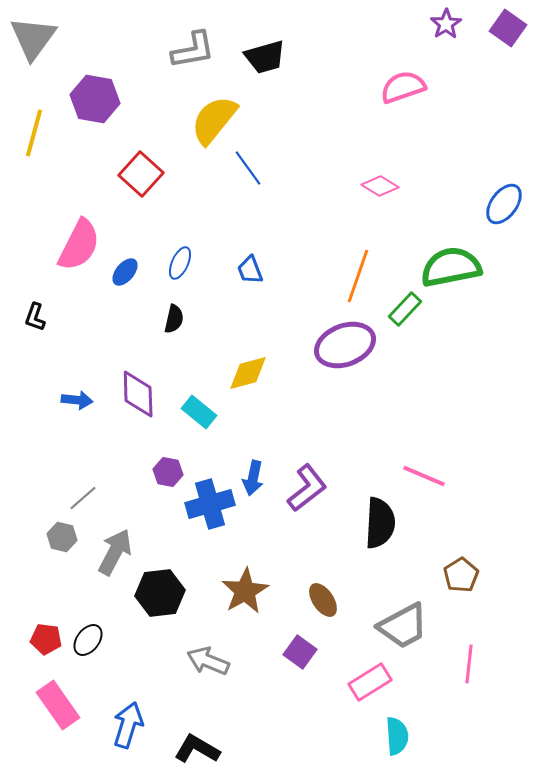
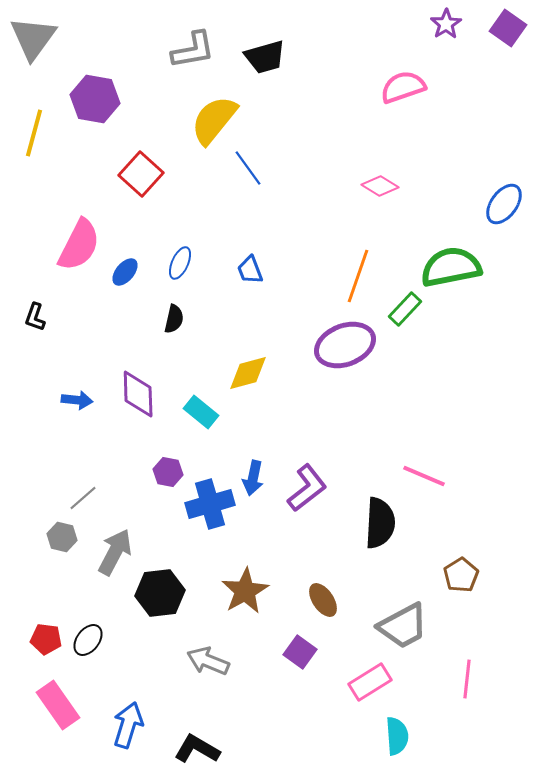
cyan rectangle at (199, 412): moved 2 px right
pink line at (469, 664): moved 2 px left, 15 px down
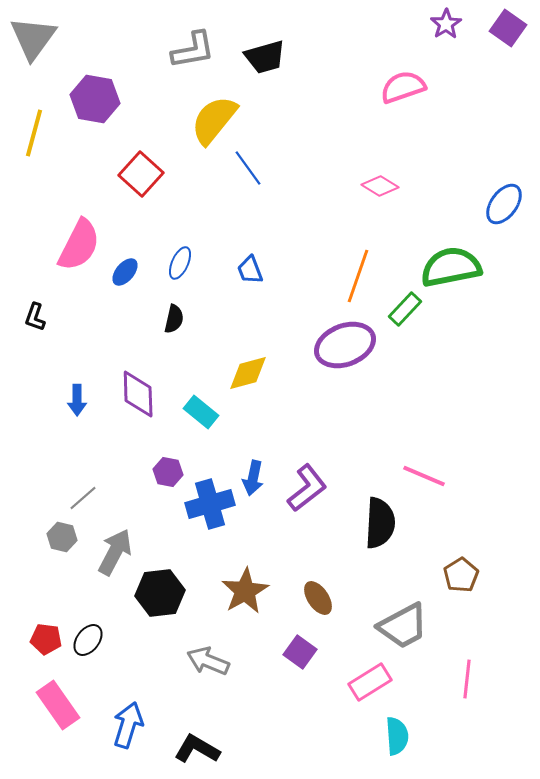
blue arrow at (77, 400): rotated 84 degrees clockwise
brown ellipse at (323, 600): moved 5 px left, 2 px up
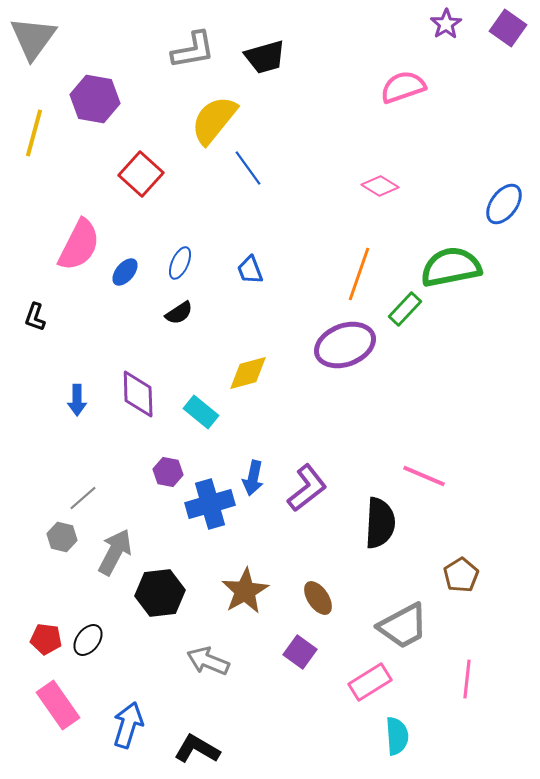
orange line at (358, 276): moved 1 px right, 2 px up
black semicircle at (174, 319): moved 5 px right, 6 px up; rotated 44 degrees clockwise
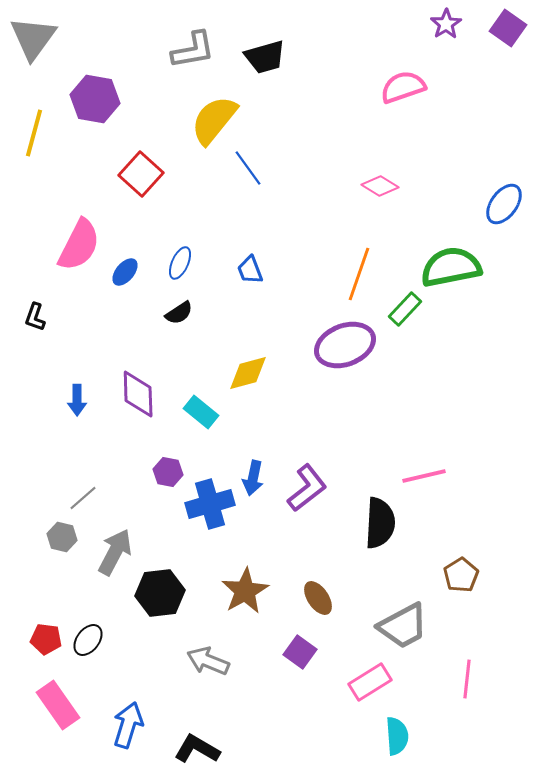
pink line at (424, 476): rotated 36 degrees counterclockwise
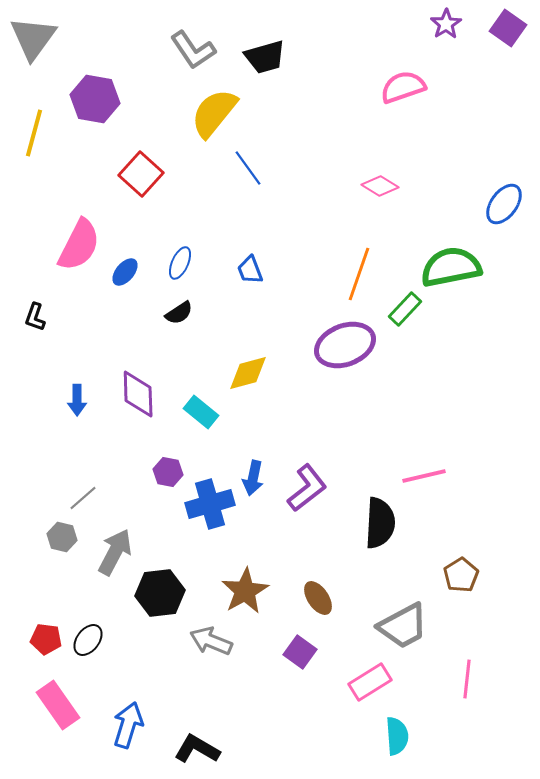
gray L-shape at (193, 50): rotated 66 degrees clockwise
yellow semicircle at (214, 120): moved 7 px up
gray arrow at (208, 661): moved 3 px right, 20 px up
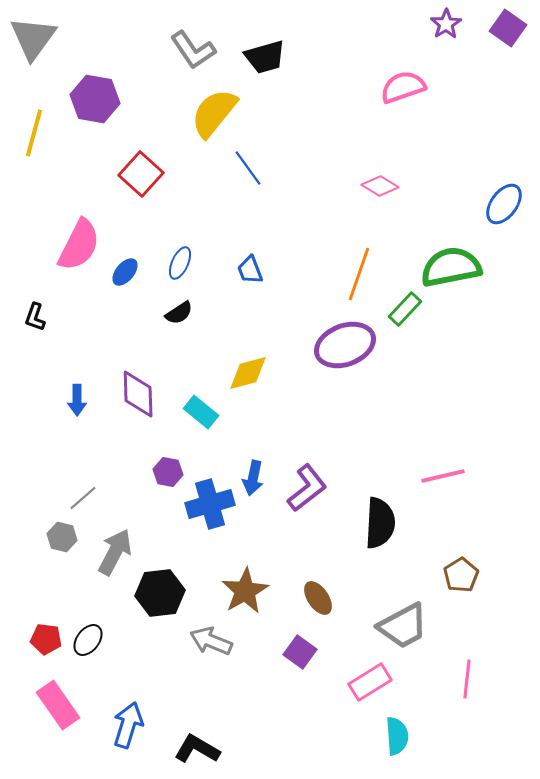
pink line at (424, 476): moved 19 px right
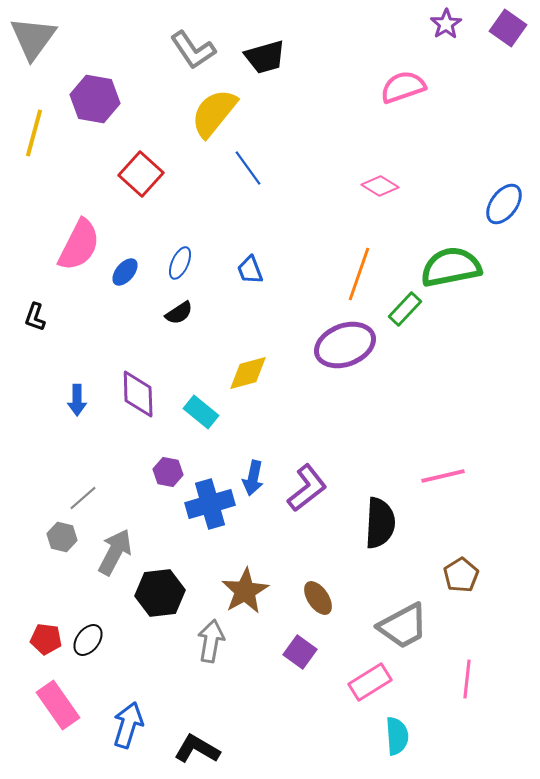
gray arrow at (211, 641): rotated 78 degrees clockwise
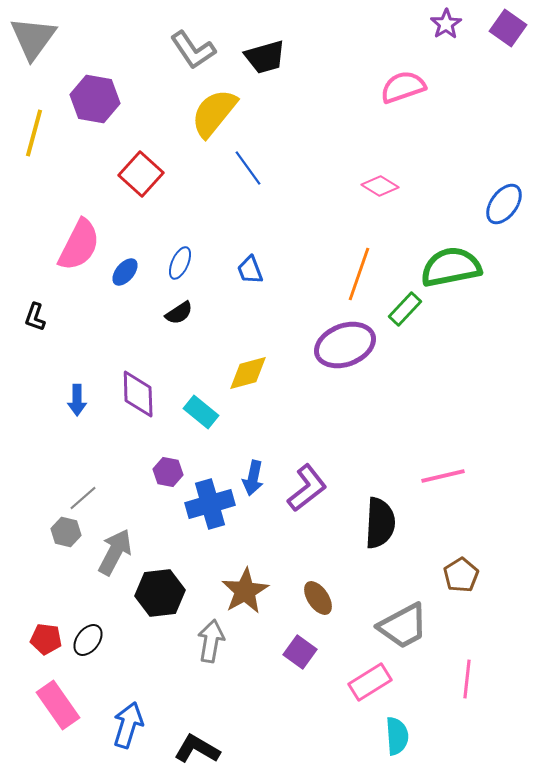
gray hexagon at (62, 537): moved 4 px right, 5 px up
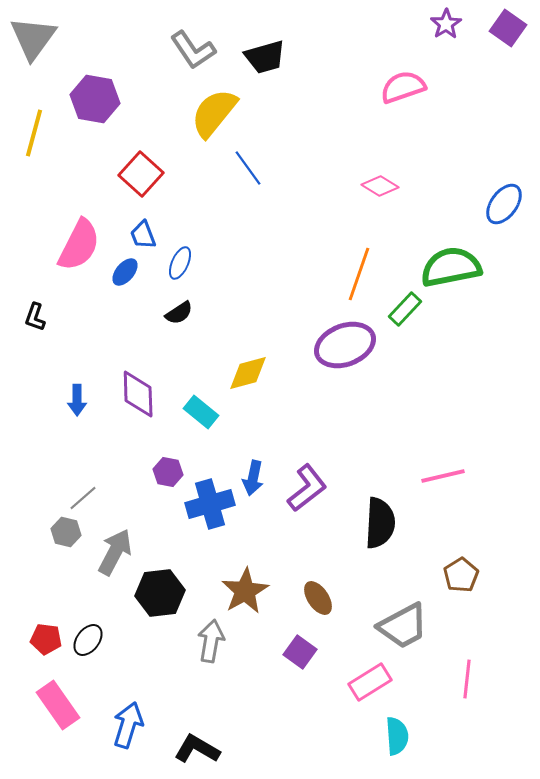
blue trapezoid at (250, 270): moved 107 px left, 35 px up
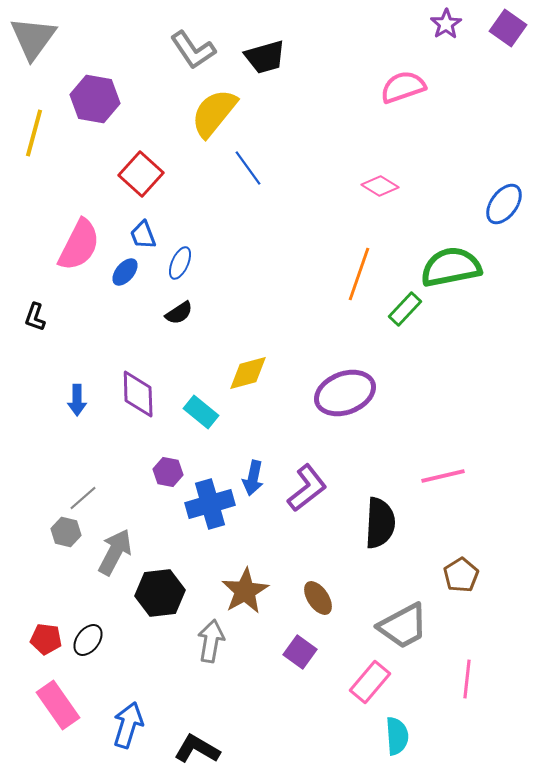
purple ellipse at (345, 345): moved 48 px down
pink rectangle at (370, 682): rotated 18 degrees counterclockwise
